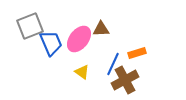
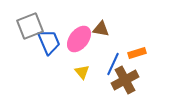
brown triangle: rotated 12 degrees clockwise
blue trapezoid: moved 2 px left, 1 px up
yellow triangle: rotated 14 degrees clockwise
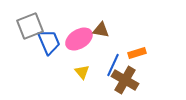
brown triangle: moved 1 px down
pink ellipse: rotated 20 degrees clockwise
blue line: moved 1 px down
brown cross: rotated 32 degrees counterclockwise
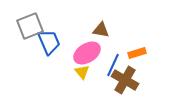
pink ellipse: moved 8 px right, 14 px down
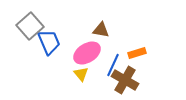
gray square: rotated 20 degrees counterclockwise
yellow triangle: moved 1 px left, 2 px down
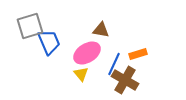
gray square: rotated 24 degrees clockwise
orange rectangle: moved 1 px right, 1 px down
blue line: moved 1 px right, 1 px up
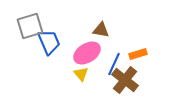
brown cross: rotated 8 degrees clockwise
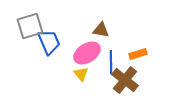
blue line: moved 3 px left, 2 px up; rotated 25 degrees counterclockwise
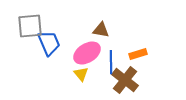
gray square: rotated 12 degrees clockwise
blue trapezoid: moved 1 px down
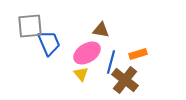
blue line: rotated 15 degrees clockwise
